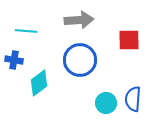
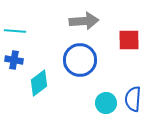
gray arrow: moved 5 px right, 1 px down
cyan line: moved 11 px left
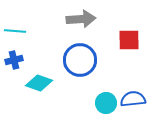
gray arrow: moved 3 px left, 2 px up
blue cross: rotated 24 degrees counterclockwise
cyan diamond: rotated 56 degrees clockwise
blue semicircle: rotated 80 degrees clockwise
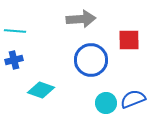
blue circle: moved 11 px right
cyan diamond: moved 2 px right, 7 px down
blue semicircle: rotated 15 degrees counterclockwise
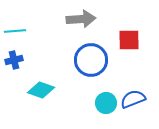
cyan line: rotated 10 degrees counterclockwise
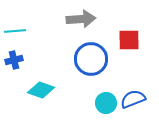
blue circle: moved 1 px up
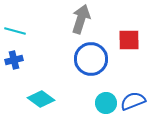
gray arrow: rotated 68 degrees counterclockwise
cyan line: rotated 20 degrees clockwise
cyan diamond: moved 9 px down; rotated 16 degrees clockwise
blue semicircle: moved 2 px down
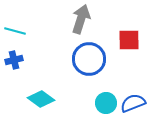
blue circle: moved 2 px left
blue semicircle: moved 2 px down
